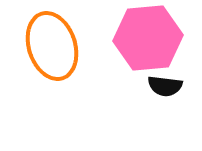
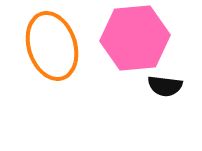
pink hexagon: moved 13 px left
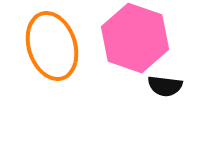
pink hexagon: rotated 24 degrees clockwise
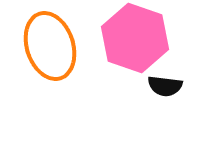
orange ellipse: moved 2 px left
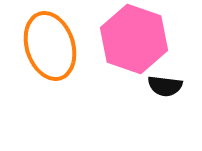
pink hexagon: moved 1 px left, 1 px down
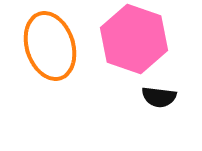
black semicircle: moved 6 px left, 11 px down
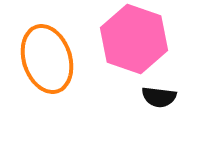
orange ellipse: moved 3 px left, 13 px down
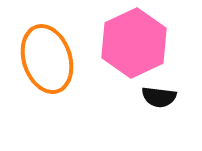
pink hexagon: moved 4 px down; rotated 16 degrees clockwise
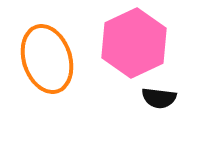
black semicircle: moved 1 px down
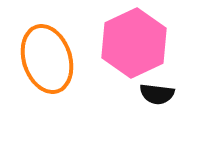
black semicircle: moved 2 px left, 4 px up
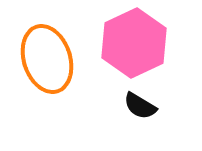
black semicircle: moved 17 px left, 12 px down; rotated 24 degrees clockwise
